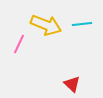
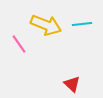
pink line: rotated 60 degrees counterclockwise
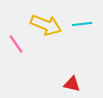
pink line: moved 3 px left
red triangle: rotated 30 degrees counterclockwise
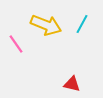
cyan line: rotated 54 degrees counterclockwise
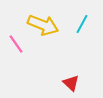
yellow arrow: moved 3 px left
red triangle: moved 1 px left, 1 px up; rotated 30 degrees clockwise
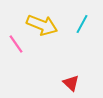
yellow arrow: moved 1 px left
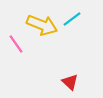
cyan line: moved 10 px left, 5 px up; rotated 24 degrees clockwise
red triangle: moved 1 px left, 1 px up
